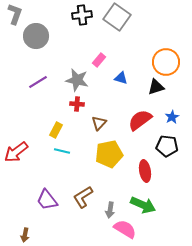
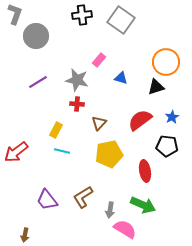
gray square: moved 4 px right, 3 px down
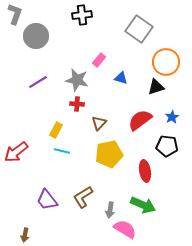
gray square: moved 18 px right, 9 px down
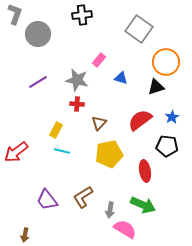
gray circle: moved 2 px right, 2 px up
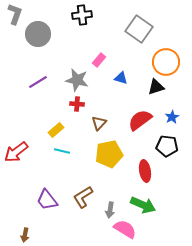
yellow rectangle: rotated 21 degrees clockwise
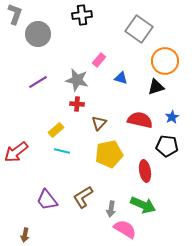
orange circle: moved 1 px left, 1 px up
red semicircle: rotated 50 degrees clockwise
gray arrow: moved 1 px right, 1 px up
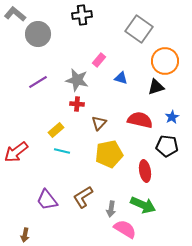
gray L-shape: rotated 70 degrees counterclockwise
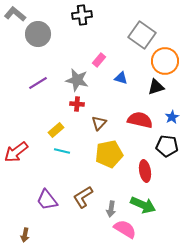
gray square: moved 3 px right, 6 px down
purple line: moved 1 px down
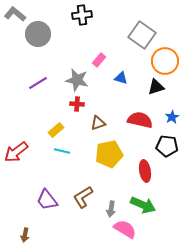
brown triangle: moved 1 px left; rotated 28 degrees clockwise
